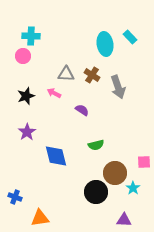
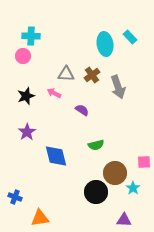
brown cross: rotated 21 degrees clockwise
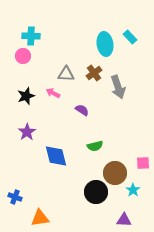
brown cross: moved 2 px right, 2 px up
pink arrow: moved 1 px left
green semicircle: moved 1 px left, 1 px down
pink square: moved 1 px left, 1 px down
cyan star: moved 2 px down
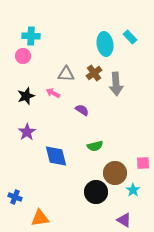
gray arrow: moved 2 px left, 3 px up; rotated 15 degrees clockwise
purple triangle: rotated 28 degrees clockwise
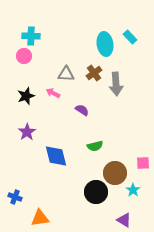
pink circle: moved 1 px right
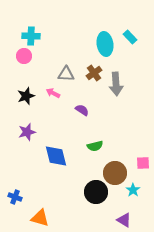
purple star: rotated 18 degrees clockwise
orange triangle: rotated 24 degrees clockwise
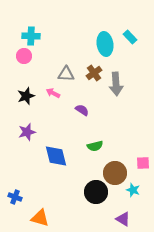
cyan star: rotated 16 degrees counterclockwise
purple triangle: moved 1 px left, 1 px up
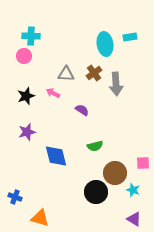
cyan rectangle: rotated 56 degrees counterclockwise
purple triangle: moved 11 px right
